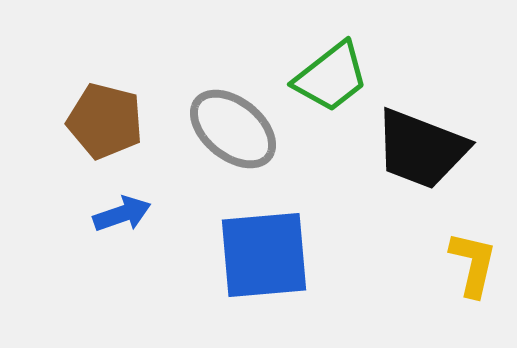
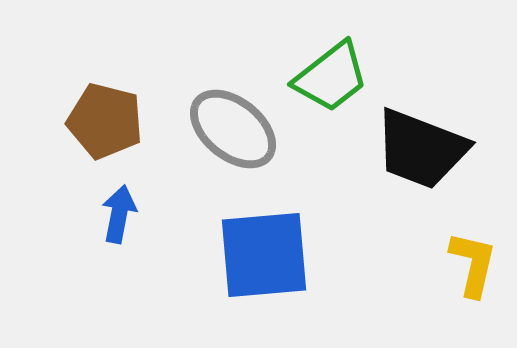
blue arrow: moved 3 px left; rotated 60 degrees counterclockwise
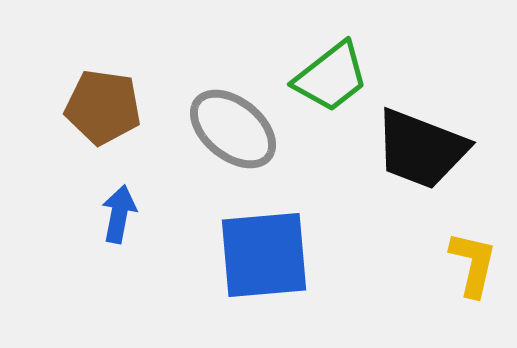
brown pentagon: moved 2 px left, 14 px up; rotated 6 degrees counterclockwise
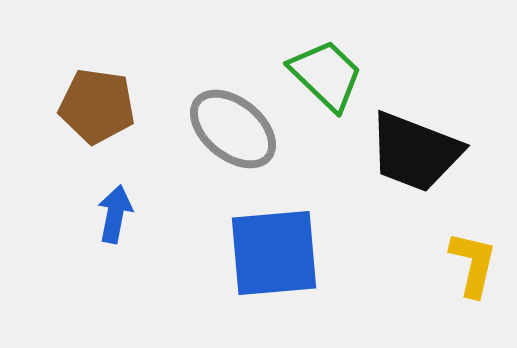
green trapezoid: moved 5 px left, 2 px up; rotated 98 degrees counterclockwise
brown pentagon: moved 6 px left, 1 px up
black trapezoid: moved 6 px left, 3 px down
blue arrow: moved 4 px left
blue square: moved 10 px right, 2 px up
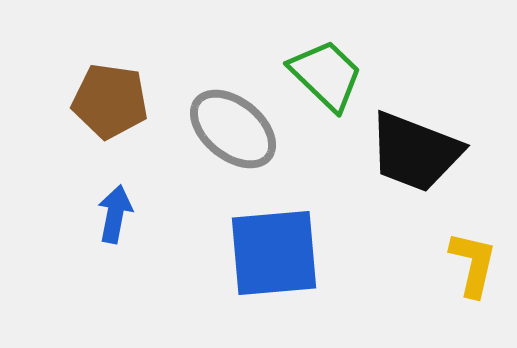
brown pentagon: moved 13 px right, 5 px up
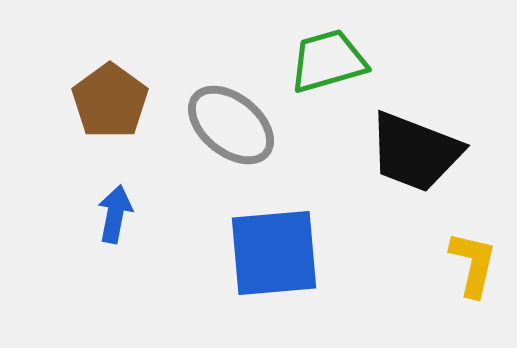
green trapezoid: moved 2 px right, 14 px up; rotated 60 degrees counterclockwise
brown pentagon: rotated 28 degrees clockwise
gray ellipse: moved 2 px left, 4 px up
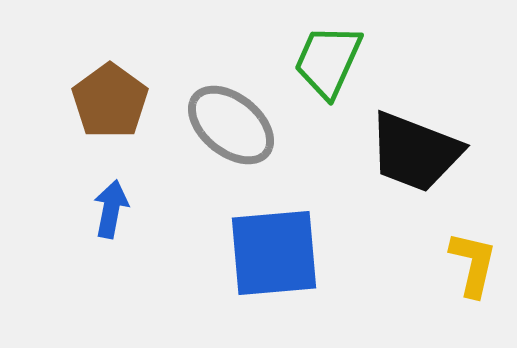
green trapezoid: rotated 50 degrees counterclockwise
blue arrow: moved 4 px left, 5 px up
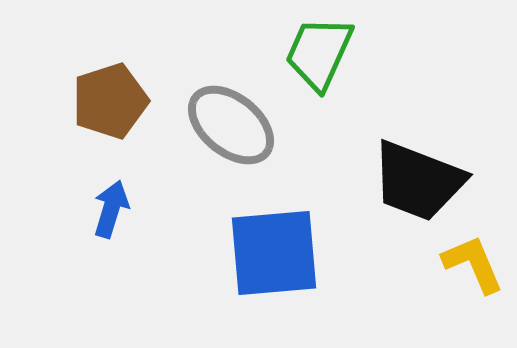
green trapezoid: moved 9 px left, 8 px up
brown pentagon: rotated 18 degrees clockwise
black trapezoid: moved 3 px right, 29 px down
blue arrow: rotated 6 degrees clockwise
yellow L-shape: rotated 36 degrees counterclockwise
